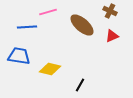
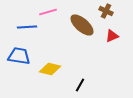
brown cross: moved 4 px left
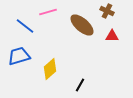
brown cross: moved 1 px right
blue line: moved 2 px left, 1 px up; rotated 42 degrees clockwise
red triangle: rotated 24 degrees clockwise
blue trapezoid: rotated 25 degrees counterclockwise
yellow diamond: rotated 55 degrees counterclockwise
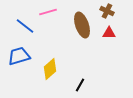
brown ellipse: rotated 30 degrees clockwise
red triangle: moved 3 px left, 3 px up
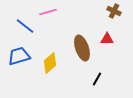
brown cross: moved 7 px right
brown ellipse: moved 23 px down
red triangle: moved 2 px left, 6 px down
yellow diamond: moved 6 px up
black line: moved 17 px right, 6 px up
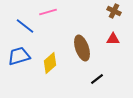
red triangle: moved 6 px right
black line: rotated 24 degrees clockwise
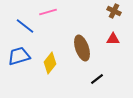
yellow diamond: rotated 10 degrees counterclockwise
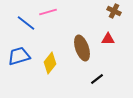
blue line: moved 1 px right, 3 px up
red triangle: moved 5 px left
